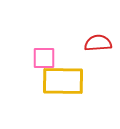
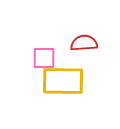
red semicircle: moved 14 px left
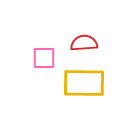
yellow rectangle: moved 21 px right, 2 px down
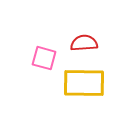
pink square: rotated 15 degrees clockwise
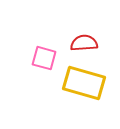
yellow rectangle: rotated 15 degrees clockwise
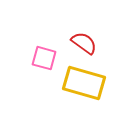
red semicircle: rotated 40 degrees clockwise
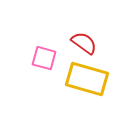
yellow rectangle: moved 3 px right, 4 px up
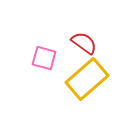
yellow rectangle: rotated 57 degrees counterclockwise
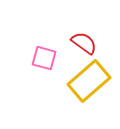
yellow rectangle: moved 2 px right, 2 px down
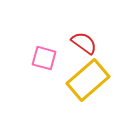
yellow rectangle: moved 1 px left, 1 px up
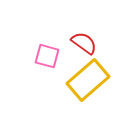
pink square: moved 3 px right, 2 px up
